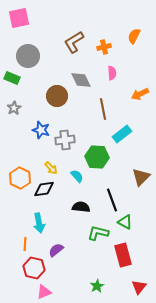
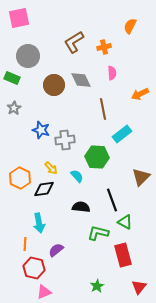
orange semicircle: moved 4 px left, 10 px up
brown circle: moved 3 px left, 11 px up
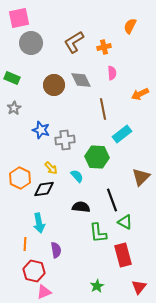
gray circle: moved 3 px right, 13 px up
green L-shape: rotated 110 degrees counterclockwise
purple semicircle: rotated 119 degrees clockwise
red hexagon: moved 3 px down
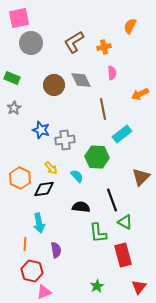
red hexagon: moved 2 px left
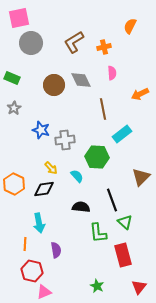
orange hexagon: moved 6 px left, 6 px down
green triangle: rotated 14 degrees clockwise
green star: rotated 16 degrees counterclockwise
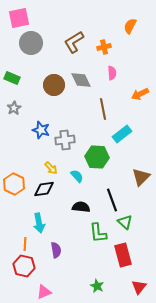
red hexagon: moved 8 px left, 5 px up
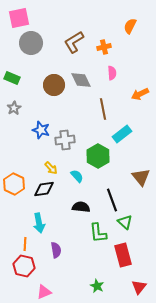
green hexagon: moved 1 px right, 1 px up; rotated 25 degrees clockwise
brown triangle: rotated 24 degrees counterclockwise
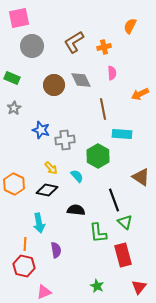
gray circle: moved 1 px right, 3 px down
cyan rectangle: rotated 42 degrees clockwise
brown triangle: rotated 18 degrees counterclockwise
black diamond: moved 3 px right, 1 px down; rotated 20 degrees clockwise
black line: moved 2 px right
black semicircle: moved 5 px left, 3 px down
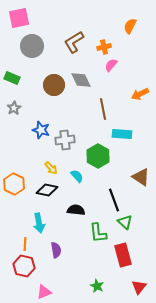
pink semicircle: moved 1 px left, 8 px up; rotated 136 degrees counterclockwise
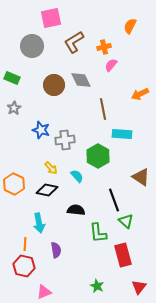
pink square: moved 32 px right
green triangle: moved 1 px right, 1 px up
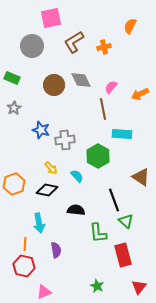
pink semicircle: moved 22 px down
orange hexagon: rotated 15 degrees clockwise
